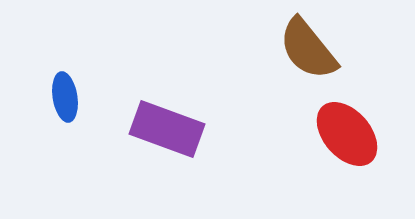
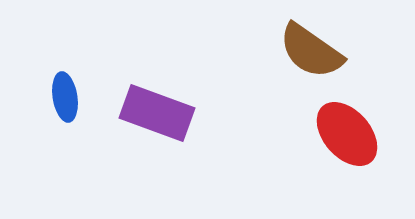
brown semicircle: moved 3 px right, 2 px down; rotated 16 degrees counterclockwise
purple rectangle: moved 10 px left, 16 px up
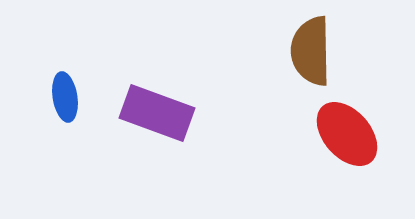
brown semicircle: rotated 54 degrees clockwise
